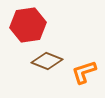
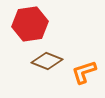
red hexagon: moved 2 px right, 1 px up
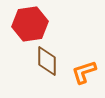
brown diamond: rotated 68 degrees clockwise
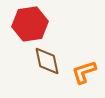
brown diamond: rotated 12 degrees counterclockwise
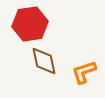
brown diamond: moved 3 px left
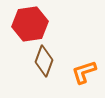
brown diamond: rotated 32 degrees clockwise
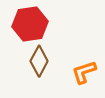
brown diamond: moved 5 px left; rotated 8 degrees clockwise
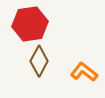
orange L-shape: rotated 56 degrees clockwise
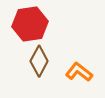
orange L-shape: moved 5 px left
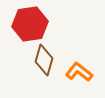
brown diamond: moved 5 px right, 1 px up; rotated 12 degrees counterclockwise
